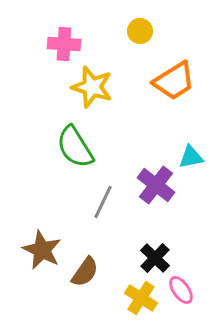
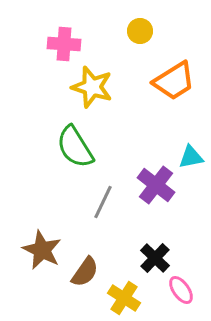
yellow cross: moved 17 px left
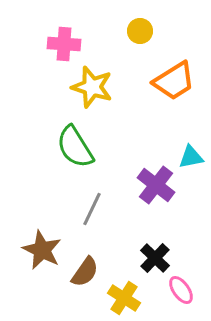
gray line: moved 11 px left, 7 px down
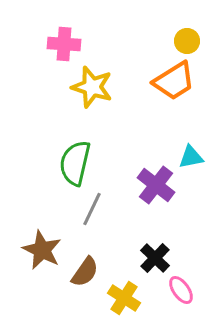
yellow circle: moved 47 px right, 10 px down
green semicircle: moved 16 px down; rotated 45 degrees clockwise
